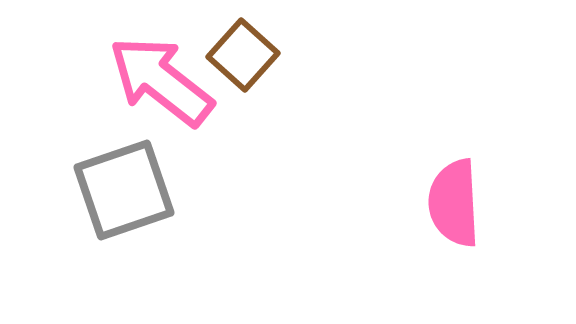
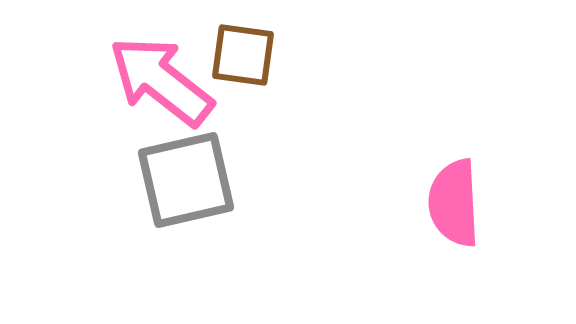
brown square: rotated 34 degrees counterclockwise
gray square: moved 62 px right, 10 px up; rotated 6 degrees clockwise
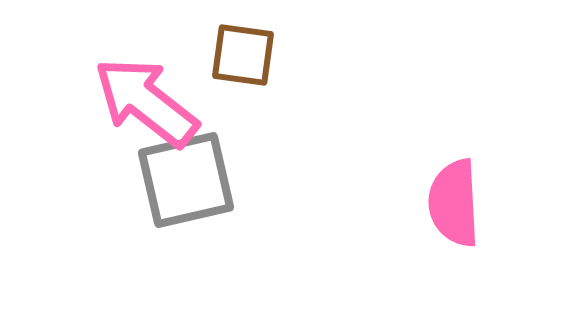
pink arrow: moved 15 px left, 21 px down
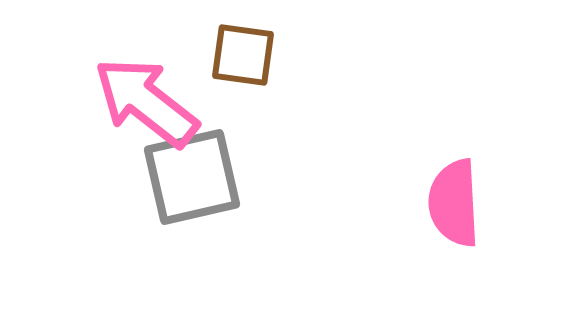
gray square: moved 6 px right, 3 px up
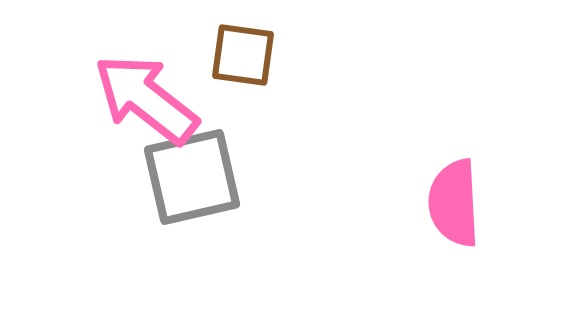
pink arrow: moved 3 px up
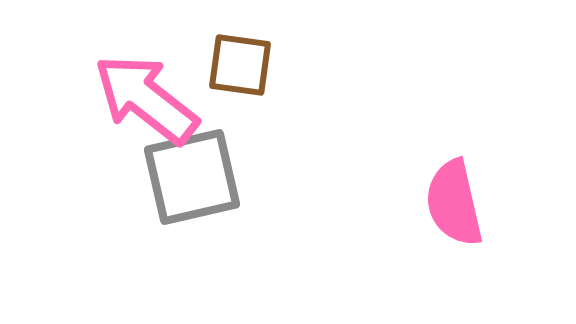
brown square: moved 3 px left, 10 px down
pink semicircle: rotated 10 degrees counterclockwise
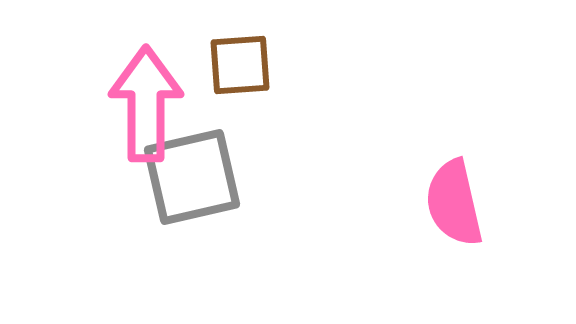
brown square: rotated 12 degrees counterclockwise
pink arrow: moved 5 px down; rotated 52 degrees clockwise
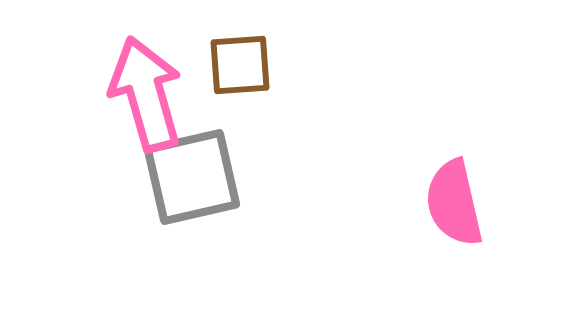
pink arrow: moved 10 px up; rotated 16 degrees counterclockwise
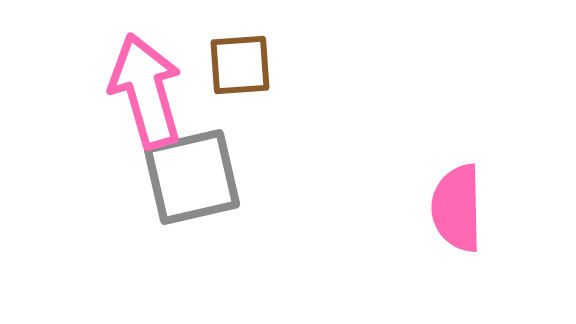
pink arrow: moved 3 px up
pink semicircle: moved 3 px right, 5 px down; rotated 12 degrees clockwise
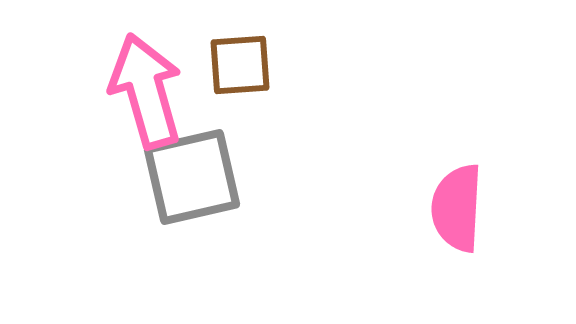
pink semicircle: rotated 4 degrees clockwise
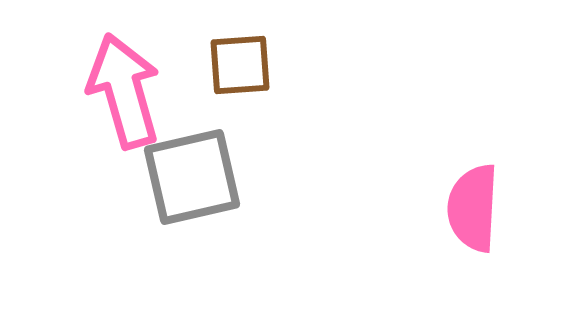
pink arrow: moved 22 px left
pink semicircle: moved 16 px right
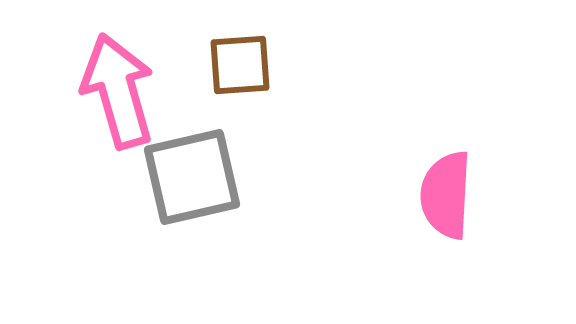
pink arrow: moved 6 px left
pink semicircle: moved 27 px left, 13 px up
